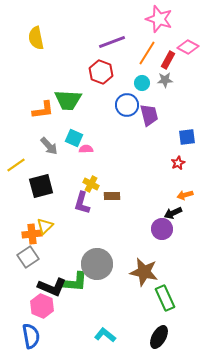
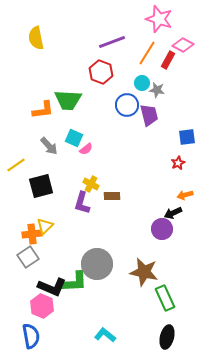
pink diamond: moved 5 px left, 2 px up
gray star: moved 8 px left, 10 px down; rotated 14 degrees clockwise
pink semicircle: rotated 144 degrees clockwise
green L-shape: rotated 8 degrees counterclockwise
black ellipse: moved 8 px right; rotated 15 degrees counterclockwise
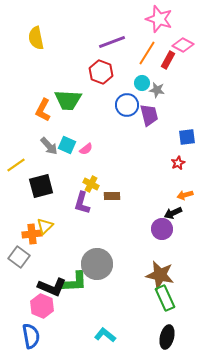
orange L-shape: rotated 125 degrees clockwise
cyan square: moved 7 px left, 7 px down
gray square: moved 9 px left; rotated 20 degrees counterclockwise
brown star: moved 16 px right, 3 px down
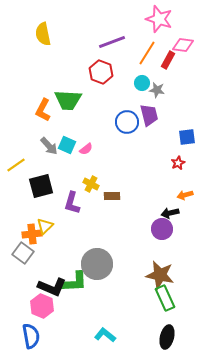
yellow semicircle: moved 7 px right, 4 px up
pink diamond: rotated 20 degrees counterclockwise
blue circle: moved 17 px down
purple L-shape: moved 10 px left
black arrow: moved 3 px left; rotated 12 degrees clockwise
gray square: moved 4 px right, 4 px up
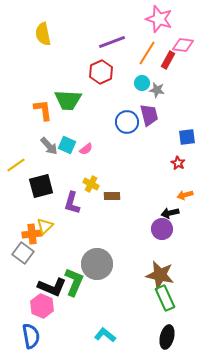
red hexagon: rotated 15 degrees clockwise
orange L-shape: rotated 145 degrees clockwise
red star: rotated 16 degrees counterclockwise
green L-shape: rotated 64 degrees counterclockwise
